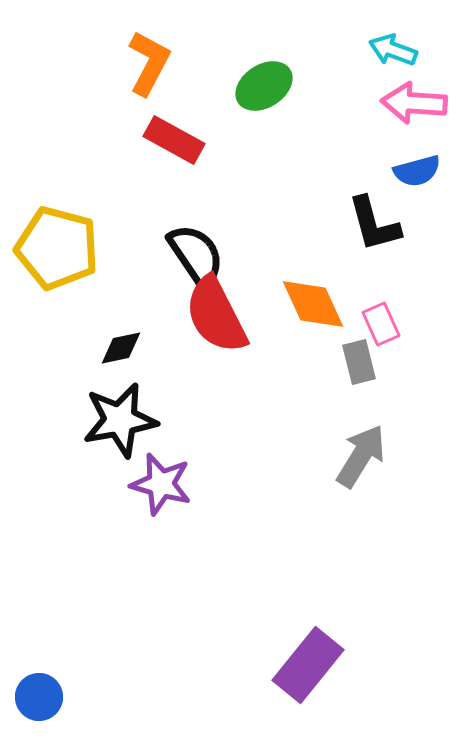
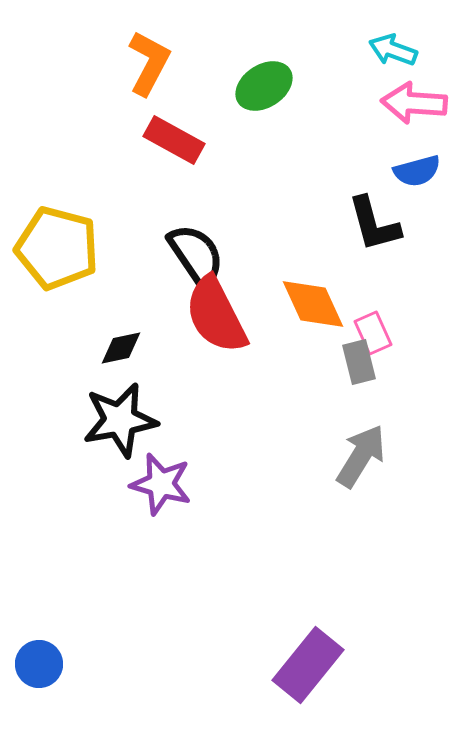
pink rectangle: moved 8 px left, 9 px down
blue circle: moved 33 px up
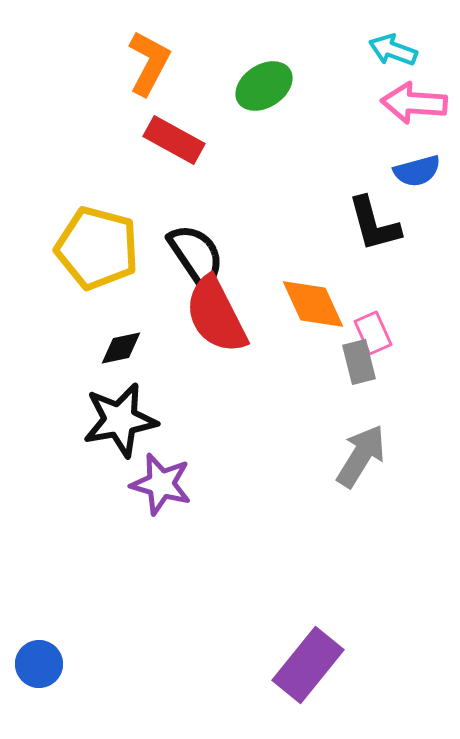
yellow pentagon: moved 40 px right
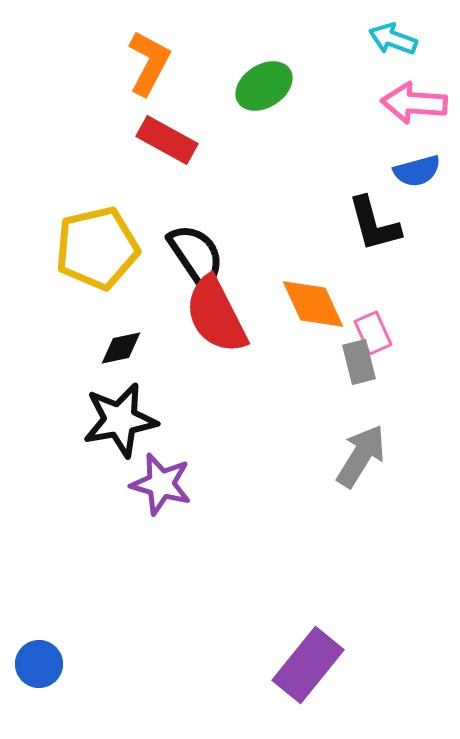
cyan arrow: moved 11 px up
red rectangle: moved 7 px left
yellow pentagon: rotated 28 degrees counterclockwise
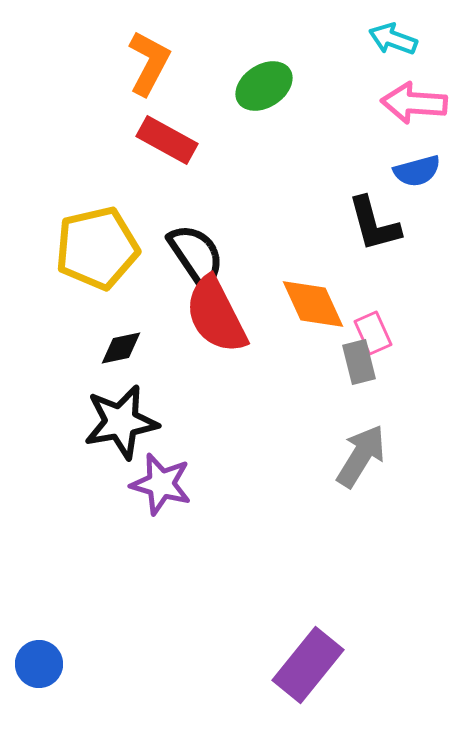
black star: moved 1 px right, 2 px down
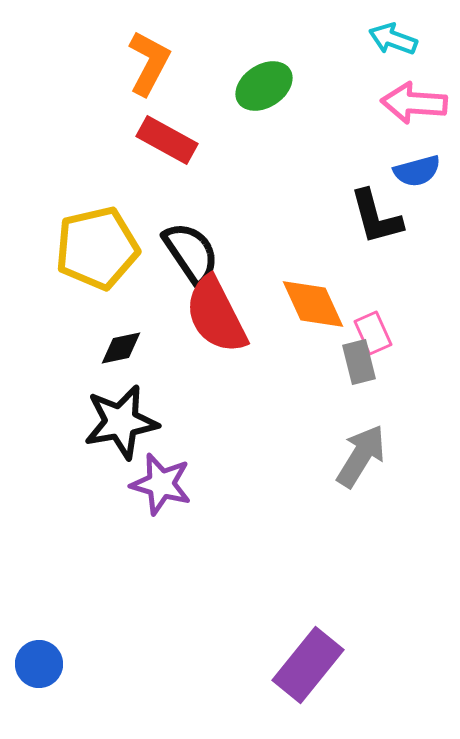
black L-shape: moved 2 px right, 7 px up
black semicircle: moved 5 px left, 2 px up
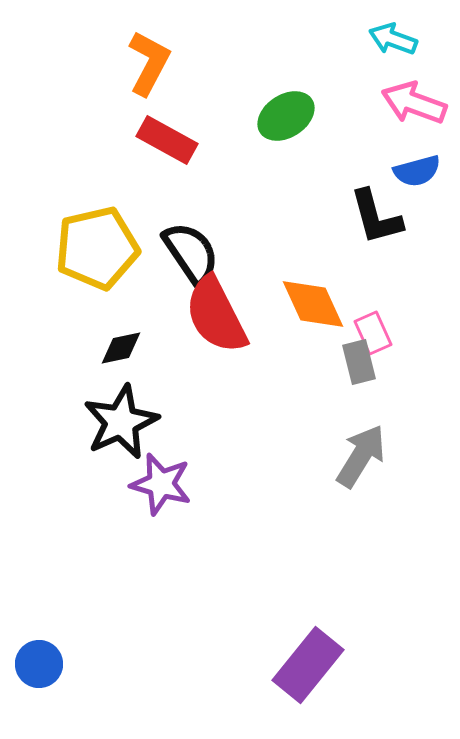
green ellipse: moved 22 px right, 30 px down
pink arrow: rotated 16 degrees clockwise
black star: rotated 14 degrees counterclockwise
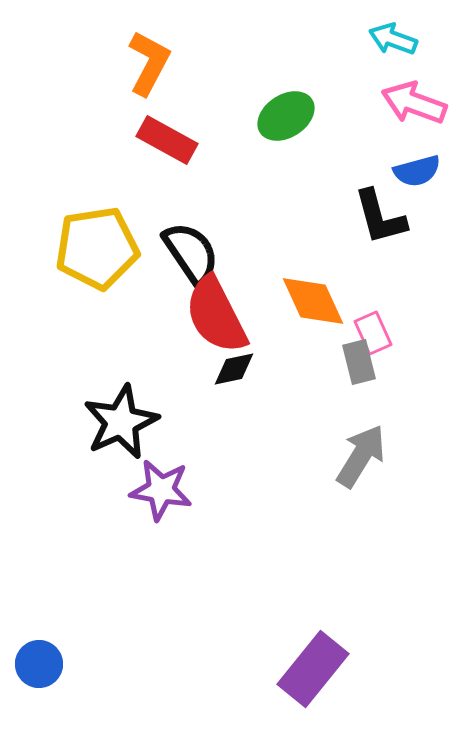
black L-shape: moved 4 px right
yellow pentagon: rotated 4 degrees clockwise
orange diamond: moved 3 px up
black diamond: moved 113 px right, 21 px down
purple star: moved 6 px down; rotated 6 degrees counterclockwise
purple rectangle: moved 5 px right, 4 px down
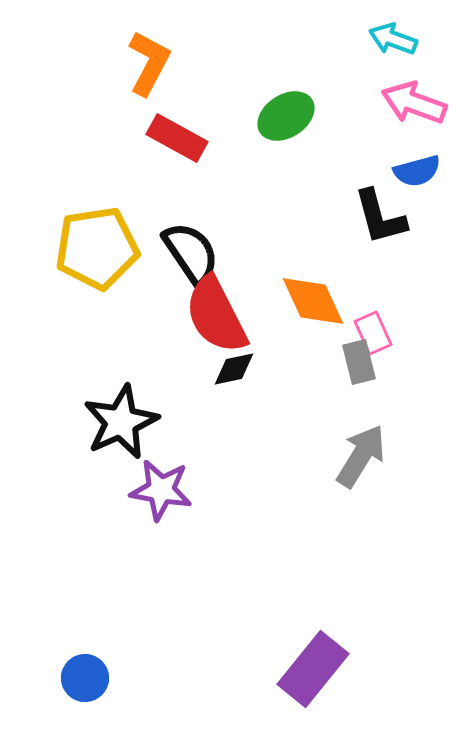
red rectangle: moved 10 px right, 2 px up
blue circle: moved 46 px right, 14 px down
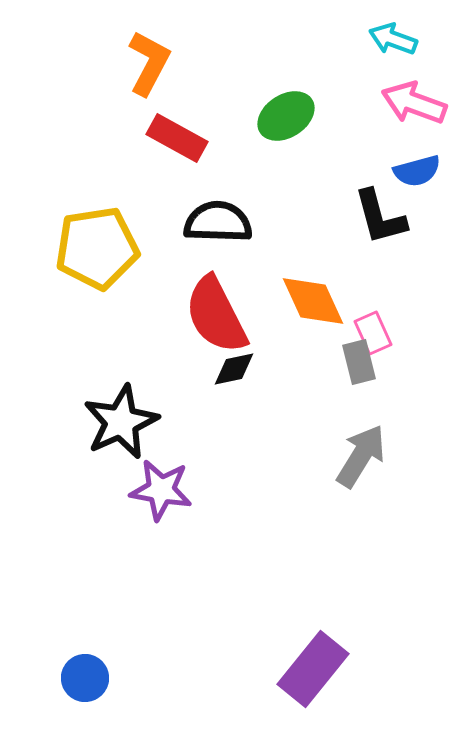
black semicircle: moved 27 px right, 31 px up; rotated 54 degrees counterclockwise
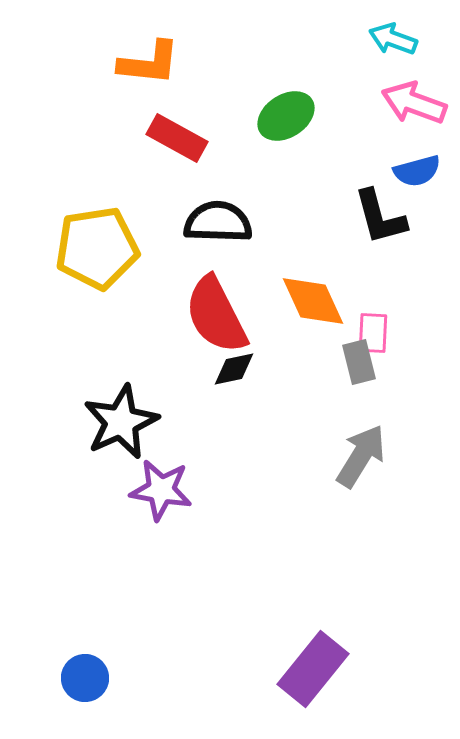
orange L-shape: rotated 68 degrees clockwise
pink rectangle: rotated 27 degrees clockwise
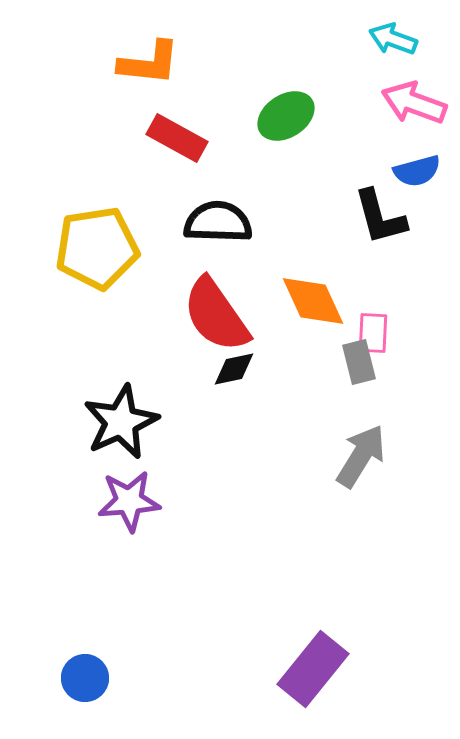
red semicircle: rotated 8 degrees counterclockwise
purple star: moved 32 px left, 11 px down; rotated 14 degrees counterclockwise
